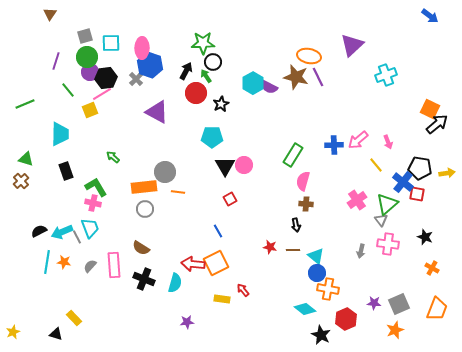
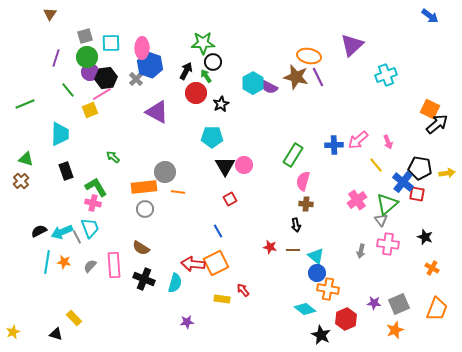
purple line at (56, 61): moved 3 px up
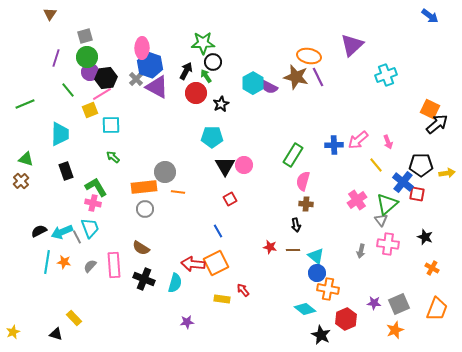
cyan square at (111, 43): moved 82 px down
purple triangle at (157, 112): moved 25 px up
black pentagon at (420, 168): moved 1 px right, 3 px up; rotated 10 degrees counterclockwise
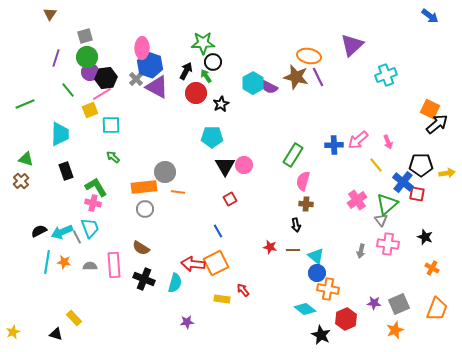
gray semicircle at (90, 266): rotated 48 degrees clockwise
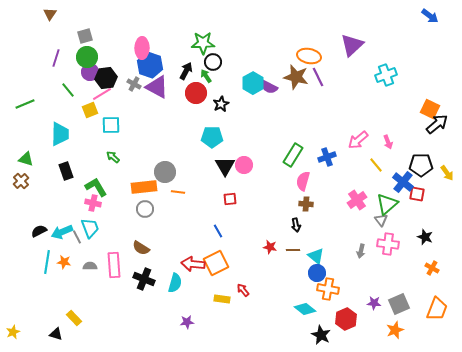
gray cross at (136, 79): moved 2 px left, 5 px down; rotated 16 degrees counterclockwise
blue cross at (334, 145): moved 7 px left, 12 px down; rotated 18 degrees counterclockwise
yellow arrow at (447, 173): rotated 63 degrees clockwise
red square at (230, 199): rotated 24 degrees clockwise
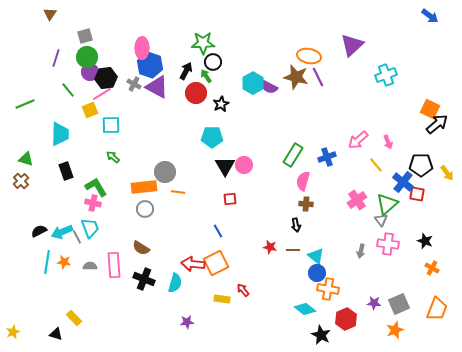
black star at (425, 237): moved 4 px down
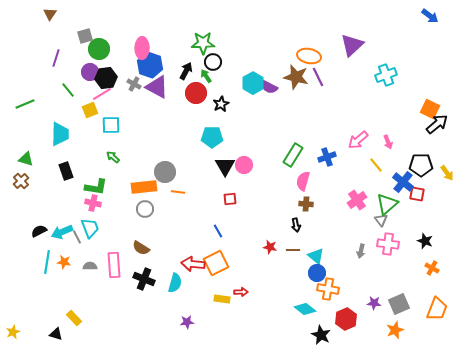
green circle at (87, 57): moved 12 px right, 8 px up
green L-shape at (96, 187): rotated 130 degrees clockwise
red arrow at (243, 290): moved 2 px left, 2 px down; rotated 128 degrees clockwise
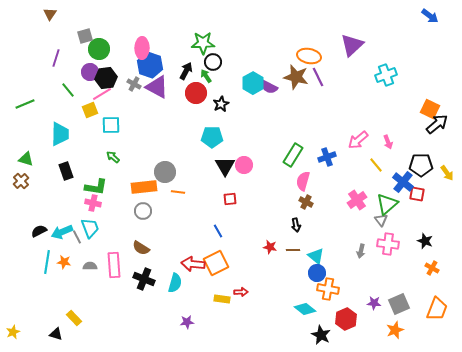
brown cross at (306, 204): moved 2 px up; rotated 24 degrees clockwise
gray circle at (145, 209): moved 2 px left, 2 px down
